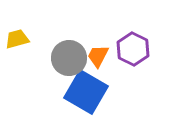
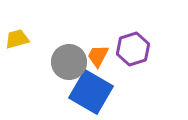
purple hexagon: rotated 16 degrees clockwise
gray circle: moved 4 px down
blue square: moved 5 px right
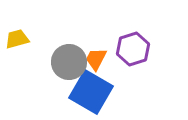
orange trapezoid: moved 2 px left, 3 px down
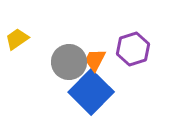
yellow trapezoid: rotated 20 degrees counterclockwise
orange trapezoid: moved 1 px left, 1 px down
blue square: rotated 15 degrees clockwise
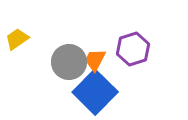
blue square: moved 4 px right
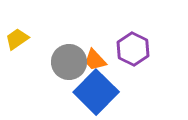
purple hexagon: rotated 16 degrees counterclockwise
orange trapezoid: rotated 70 degrees counterclockwise
blue square: moved 1 px right
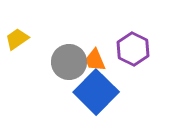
orange trapezoid: rotated 20 degrees clockwise
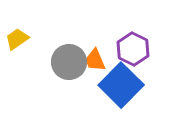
blue square: moved 25 px right, 7 px up
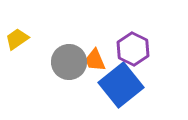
blue square: rotated 6 degrees clockwise
